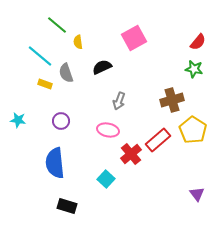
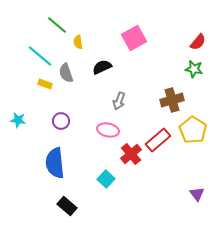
black rectangle: rotated 24 degrees clockwise
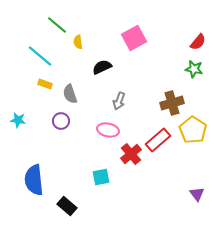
gray semicircle: moved 4 px right, 21 px down
brown cross: moved 3 px down
blue semicircle: moved 21 px left, 17 px down
cyan square: moved 5 px left, 2 px up; rotated 36 degrees clockwise
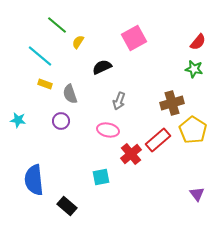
yellow semicircle: rotated 40 degrees clockwise
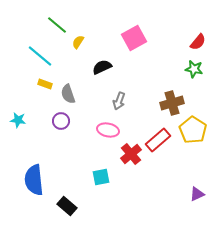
gray semicircle: moved 2 px left
purple triangle: rotated 42 degrees clockwise
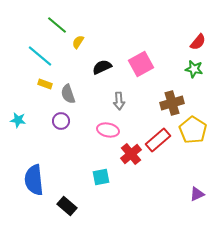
pink square: moved 7 px right, 26 px down
gray arrow: rotated 24 degrees counterclockwise
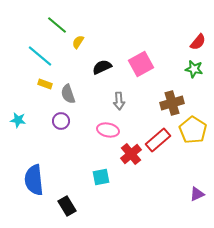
black rectangle: rotated 18 degrees clockwise
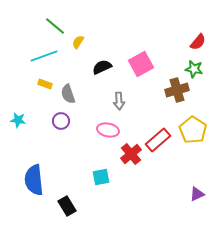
green line: moved 2 px left, 1 px down
cyan line: moved 4 px right; rotated 60 degrees counterclockwise
brown cross: moved 5 px right, 13 px up
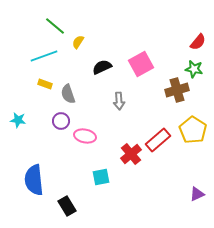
pink ellipse: moved 23 px left, 6 px down
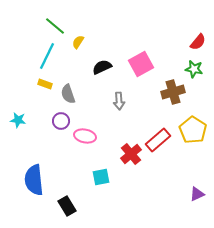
cyan line: moved 3 px right; rotated 44 degrees counterclockwise
brown cross: moved 4 px left, 2 px down
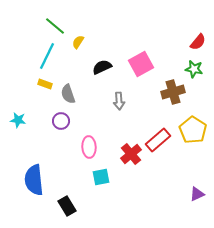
pink ellipse: moved 4 px right, 11 px down; rotated 75 degrees clockwise
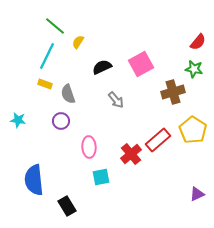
gray arrow: moved 3 px left, 1 px up; rotated 36 degrees counterclockwise
